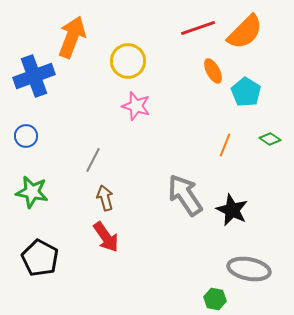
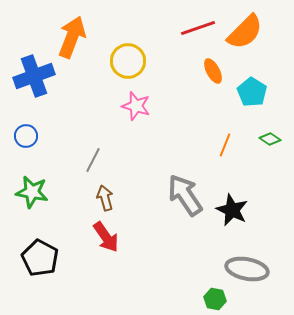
cyan pentagon: moved 6 px right
gray ellipse: moved 2 px left
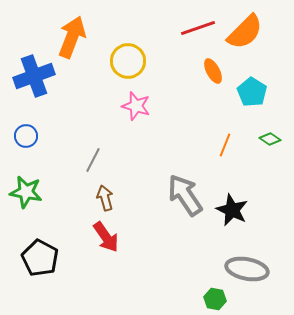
green star: moved 6 px left
